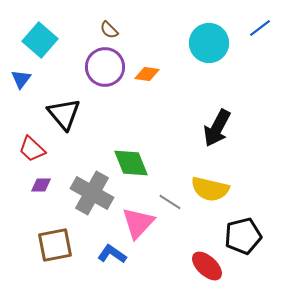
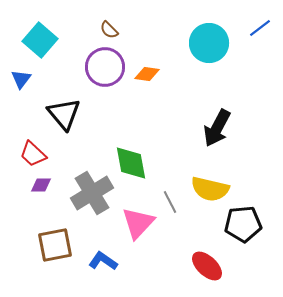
red trapezoid: moved 1 px right, 5 px down
green diamond: rotated 12 degrees clockwise
gray cross: rotated 30 degrees clockwise
gray line: rotated 30 degrees clockwise
black pentagon: moved 12 px up; rotated 9 degrees clockwise
blue L-shape: moved 9 px left, 7 px down
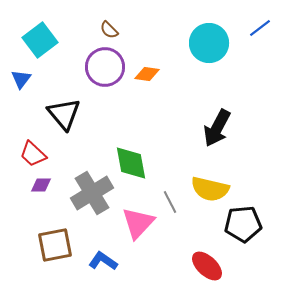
cyan square: rotated 12 degrees clockwise
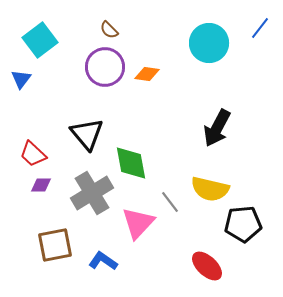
blue line: rotated 15 degrees counterclockwise
black triangle: moved 23 px right, 20 px down
gray line: rotated 10 degrees counterclockwise
